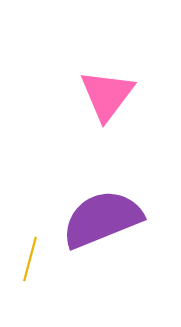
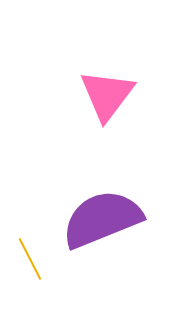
yellow line: rotated 42 degrees counterclockwise
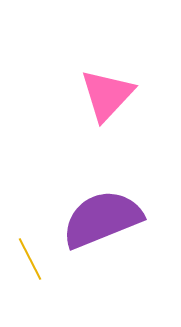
pink triangle: rotated 6 degrees clockwise
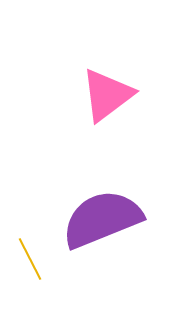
pink triangle: rotated 10 degrees clockwise
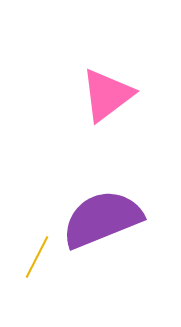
yellow line: moved 7 px right, 2 px up; rotated 54 degrees clockwise
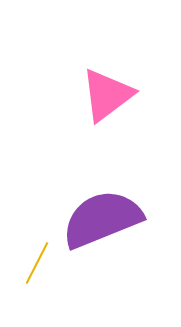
yellow line: moved 6 px down
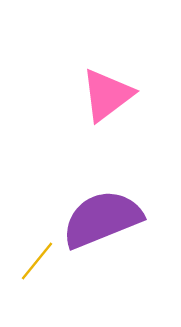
yellow line: moved 2 px up; rotated 12 degrees clockwise
